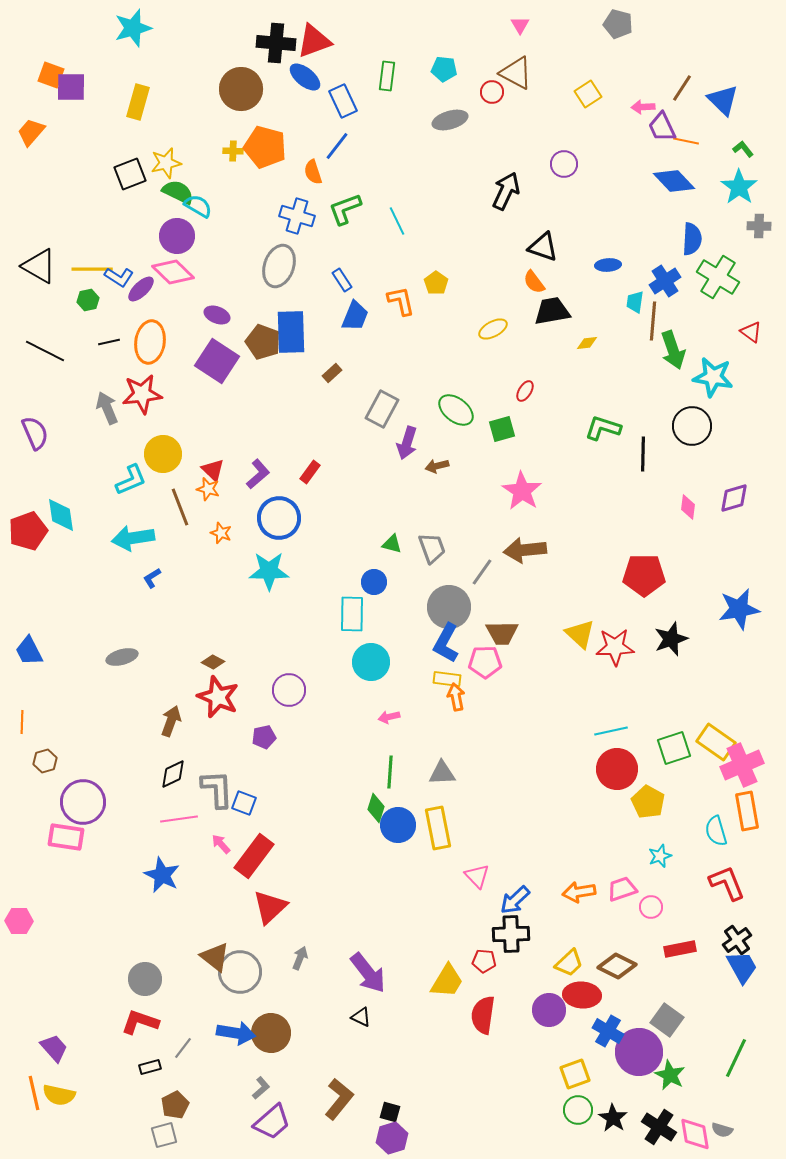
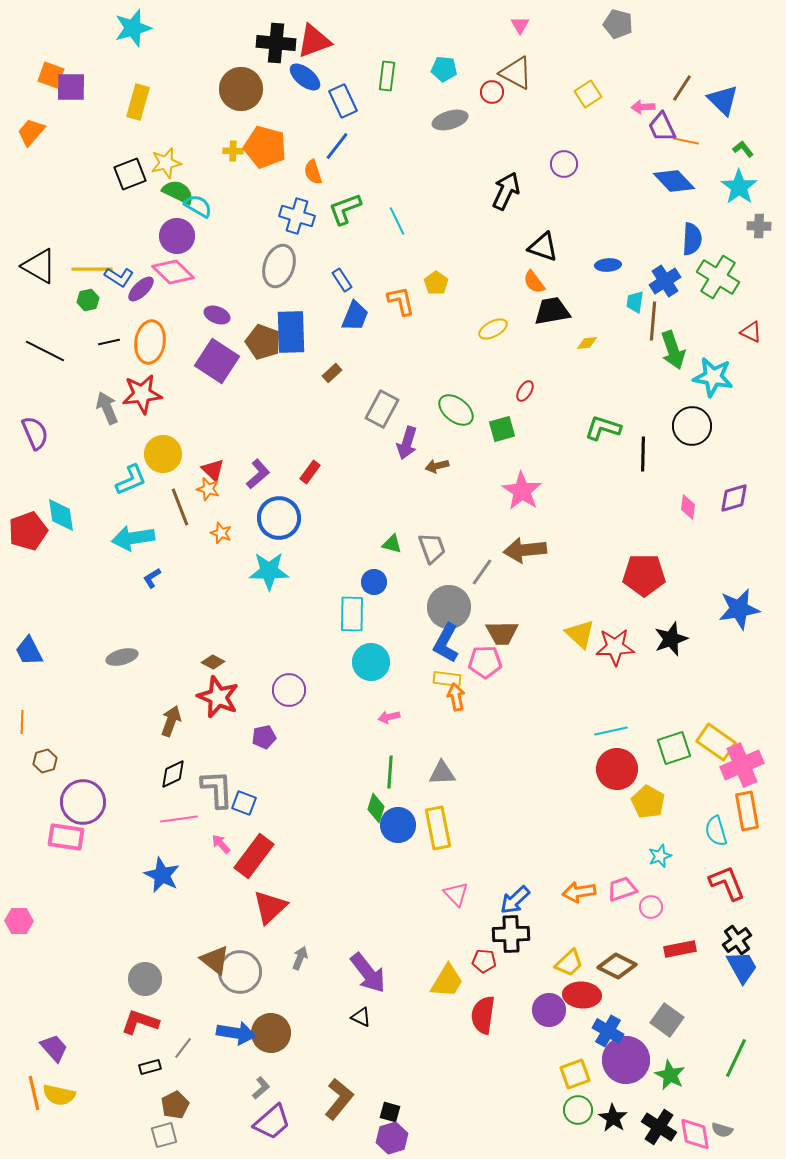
red triangle at (751, 332): rotated 10 degrees counterclockwise
pink triangle at (477, 876): moved 21 px left, 18 px down
brown triangle at (215, 957): moved 3 px down
purple circle at (639, 1052): moved 13 px left, 8 px down
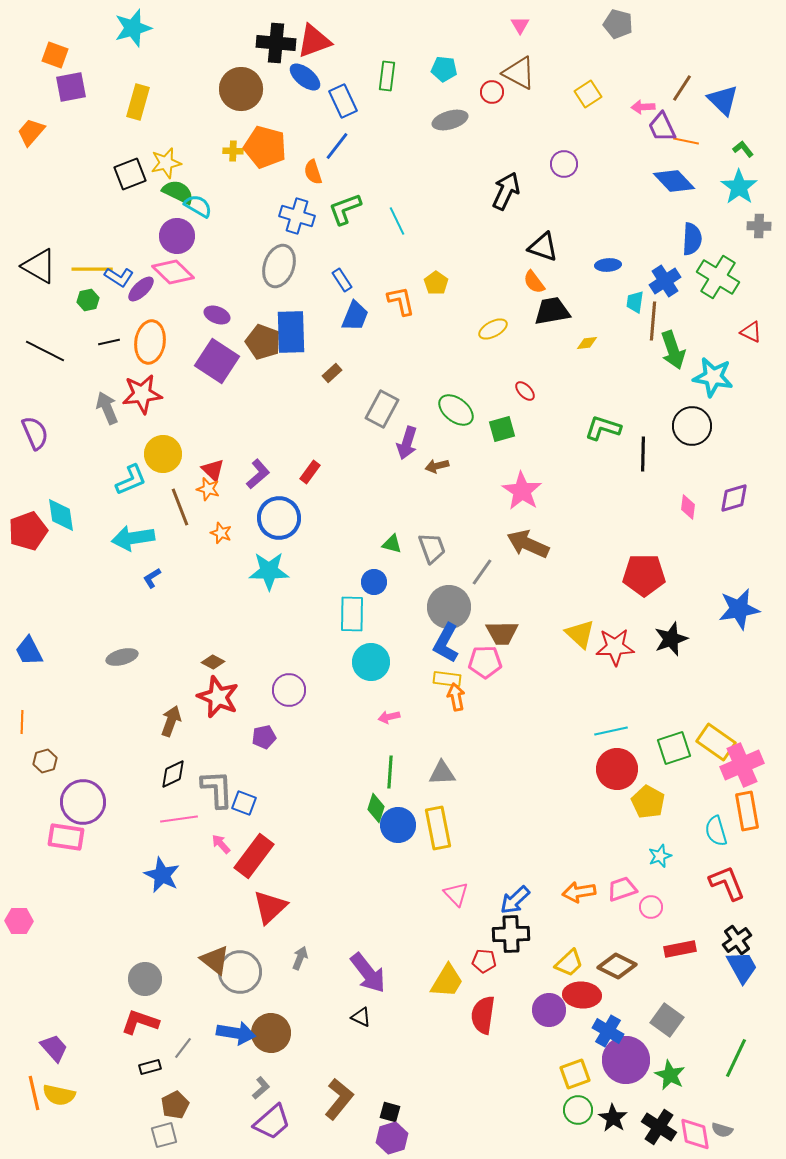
brown triangle at (516, 73): moved 3 px right
orange square at (51, 75): moved 4 px right, 20 px up
purple square at (71, 87): rotated 12 degrees counterclockwise
red ellipse at (525, 391): rotated 75 degrees counterclockwise
brown arrow at (525, 550): moved 3 px right, 6 px up; rotated 30 degrees clockwise
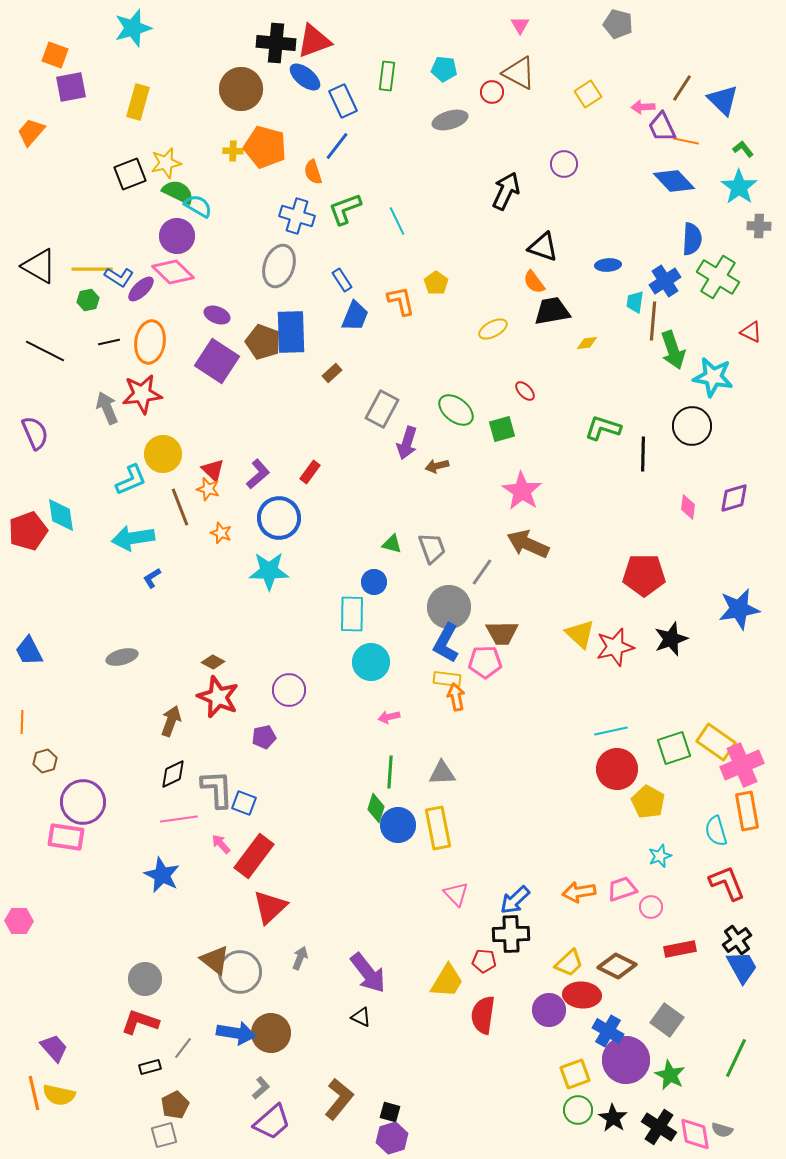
red star at (615, 647): rotated 12 degrees counterclockwise
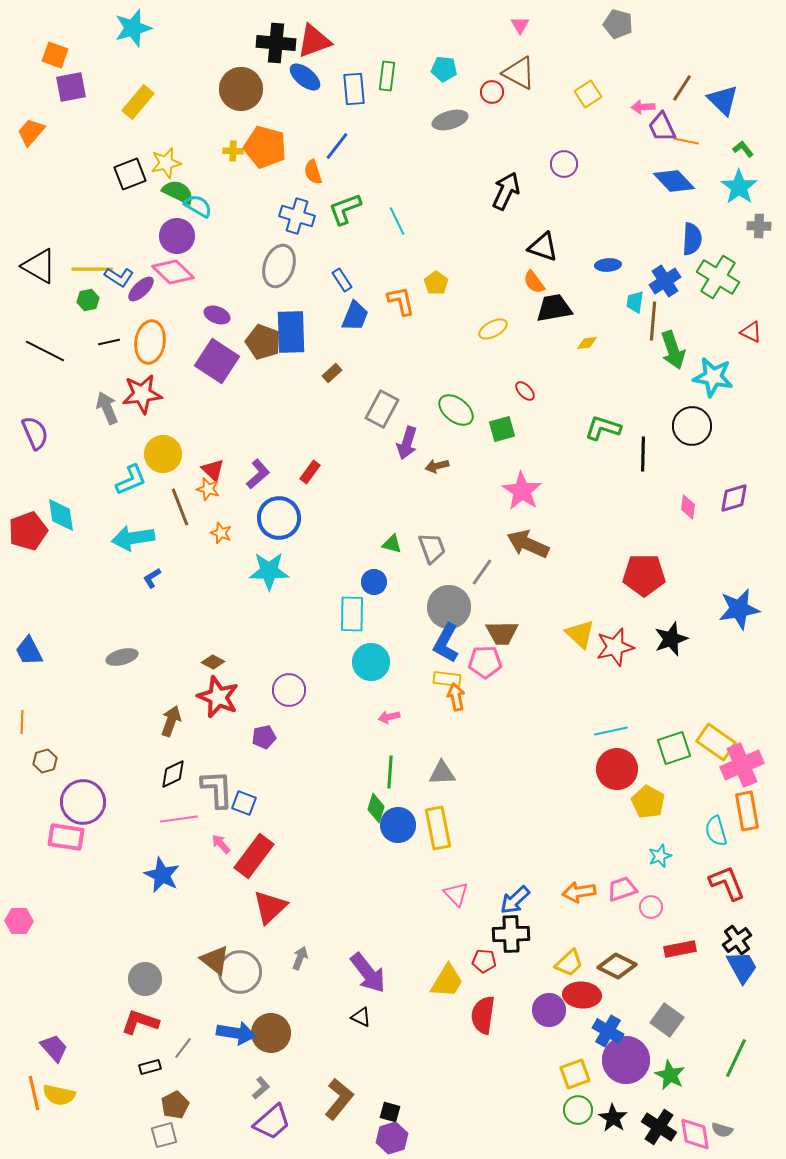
blue rectangle at (343, 101): moved 11 px right, 12 px up; rotated 20 degrees clockwise
yellow rectangle at (138, 102): rotated 24 degrees clockwise
black trapezoid at (552, 311): moved 2 px right, 3 px up
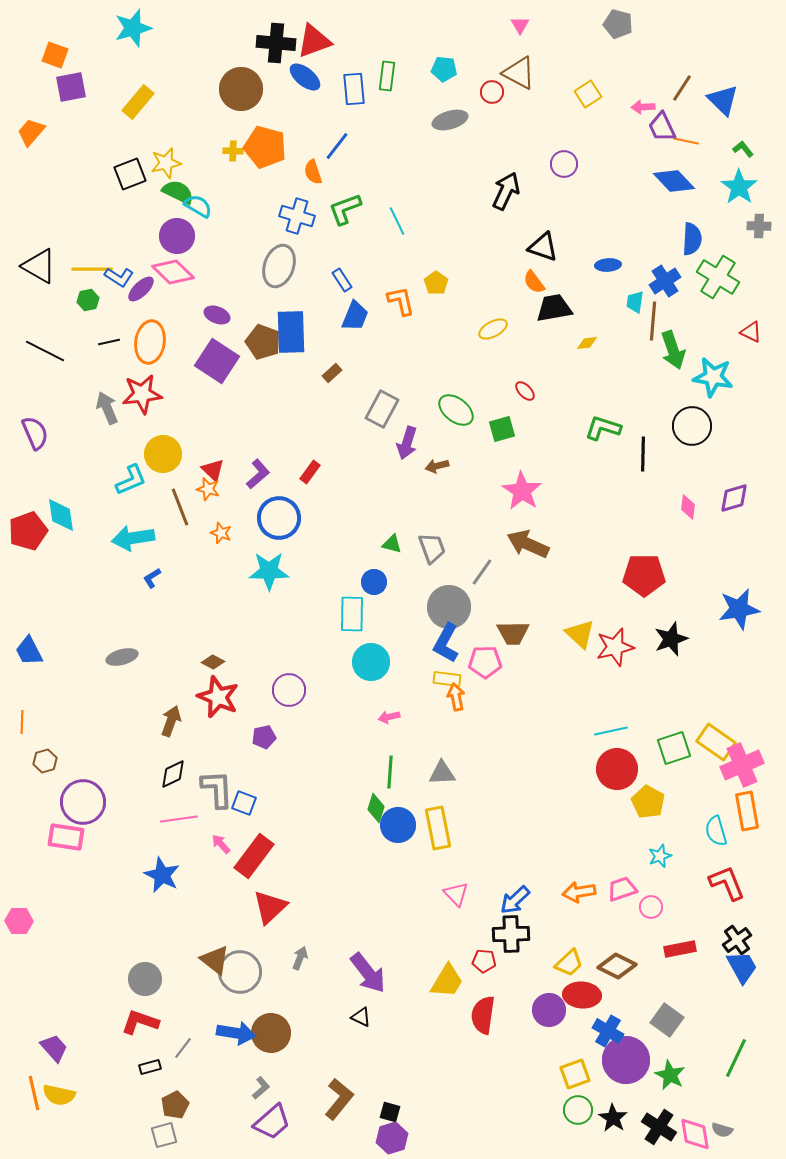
brown trapezoid at (502, 633): moved 11 px right
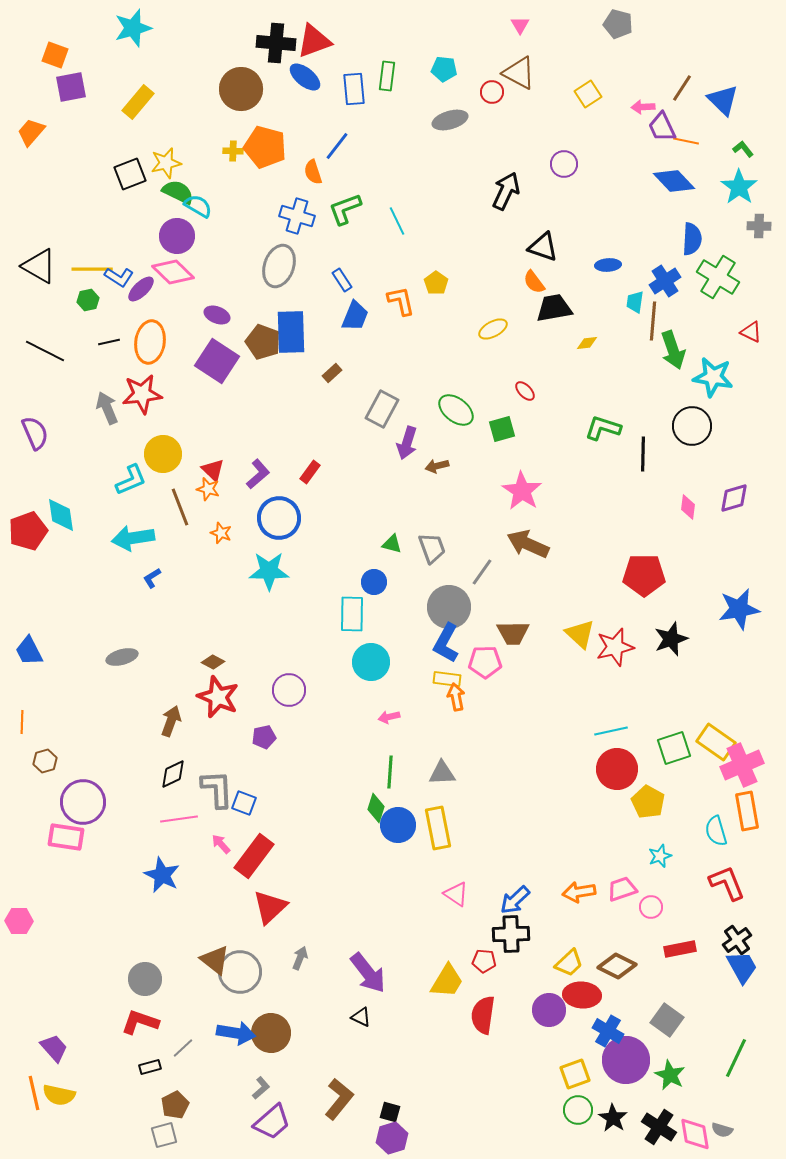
pink triangle at (456, 894): rotated 12 degrees counterclockwise
gray line at (183, 1048): rotated 10 degrees clockwise
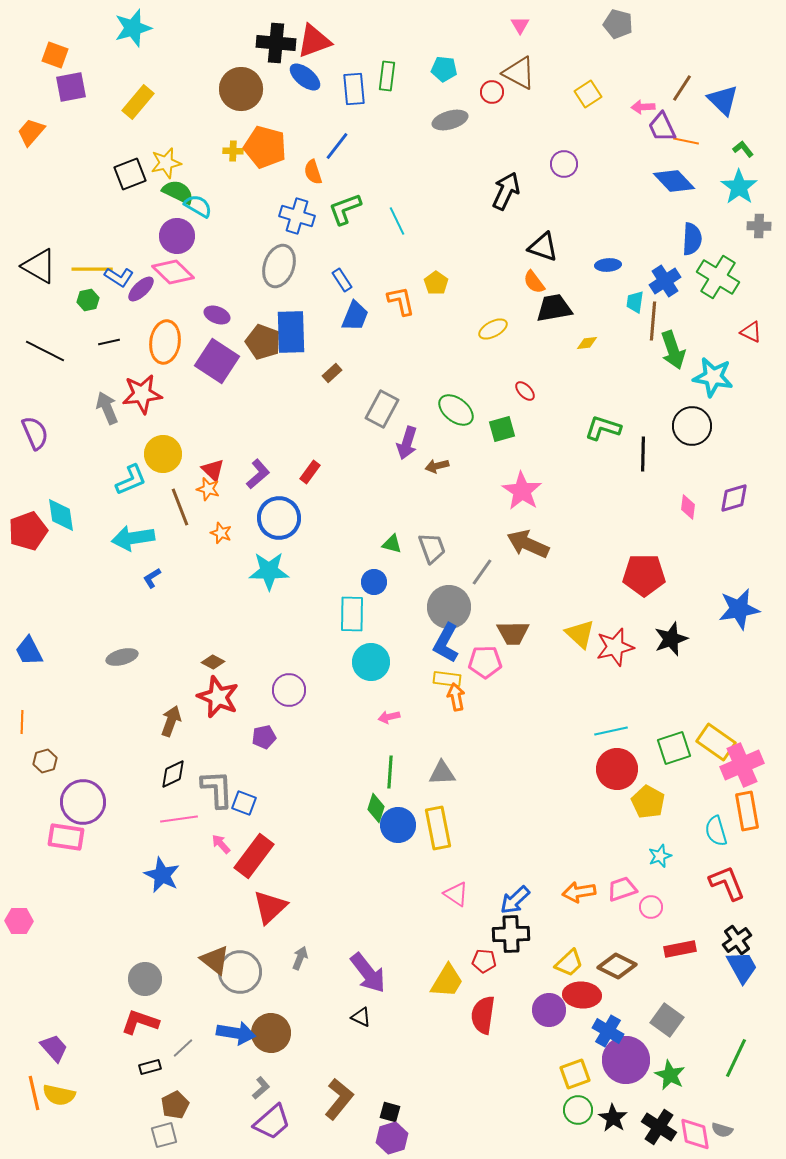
orange ellipse at (150, 342): moved 15 px right
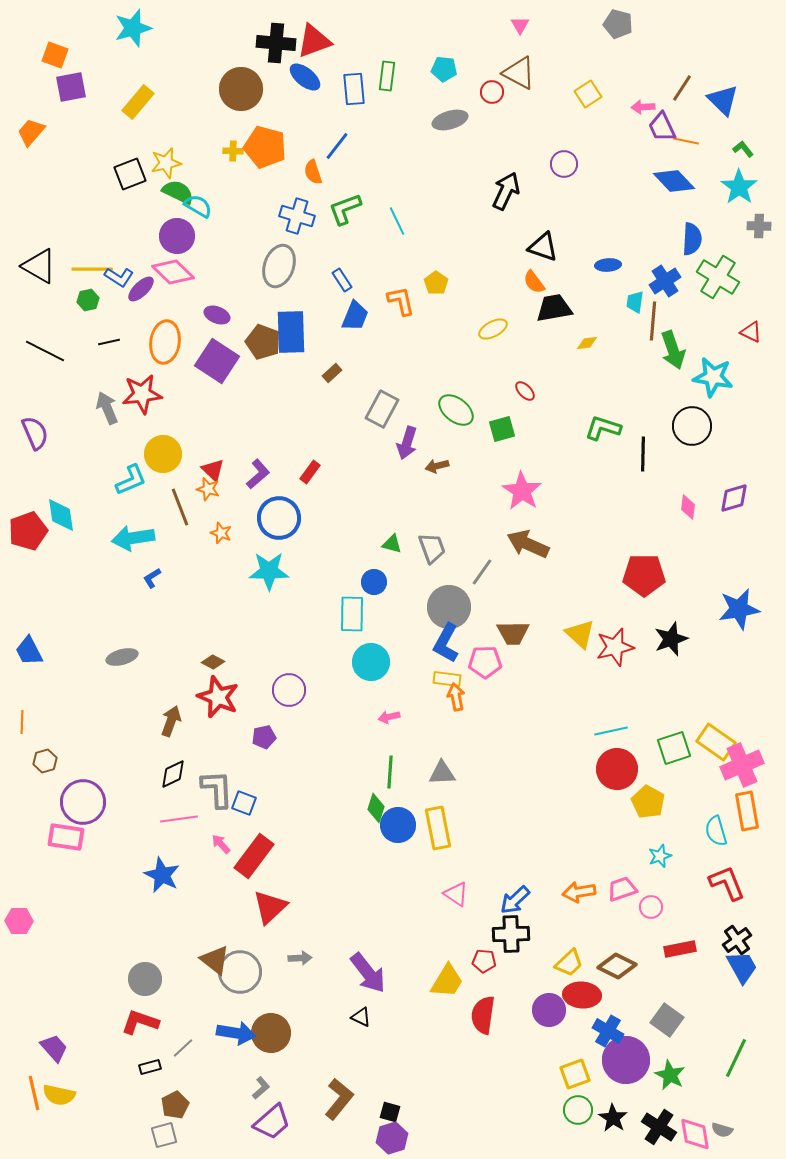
gray arrow at (300, 958): rotated 65 degrees clockwise
